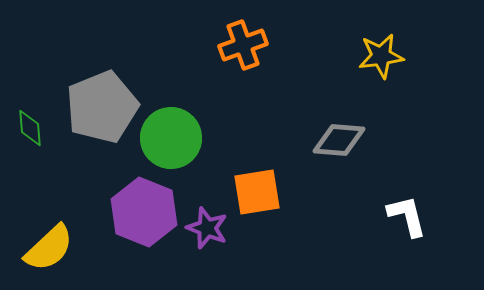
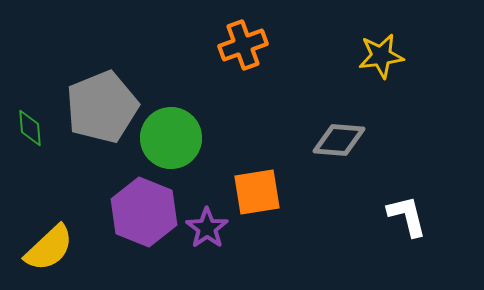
purple star: rotated 15 degrees clockwise
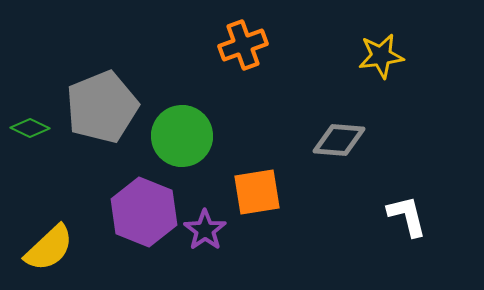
green diamond: rotated 60 degrees counterclockwise
green circle: moved 11 px right, 2 px up
purple star: moved 2 px left, 2 px down
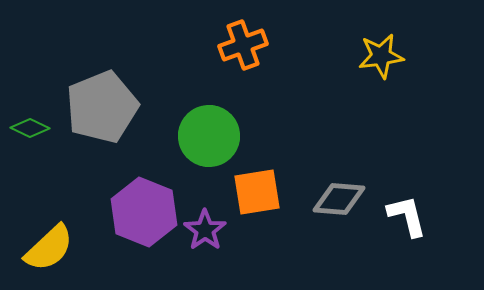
green circle: moved 27 px right
gray diamond: moved 59 px down
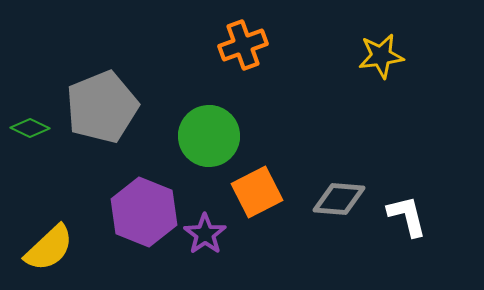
orange square: rotated 18 degrees counterclockwise
purple star: moved 4 px down
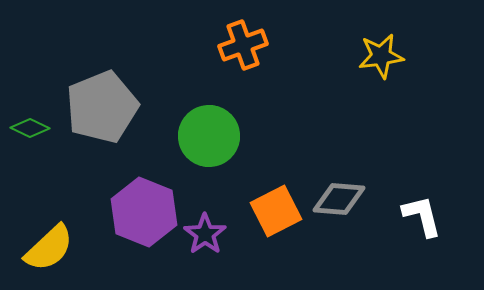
orange square: moved 19 px right, 19 px down
white L-shape: moved 15 px right
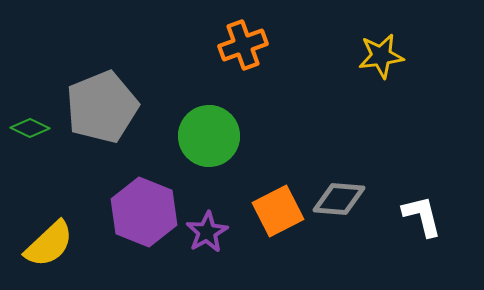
orange square: moved 2 px right
purple star: moved 2 px right, 2 px up; rotated 6 degrees clockwise
yellow semicircle: moved 4 px up
